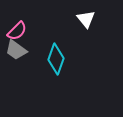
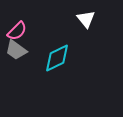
cyan diamond: moved 1 px right, 1 px up; rotated 44 degrees clockwise
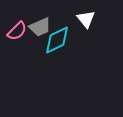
gray trapezoid: moved 24 px right, 23 px up; rotated 60 degrees counterclockwise
cyan diamond: moved 18 px up
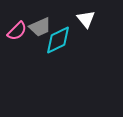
cyan diamond: moved 1 px right
